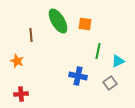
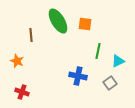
red cross: moved 1 px right, 2 px up; rotated 24 degrees clockwise
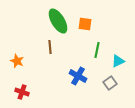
brown line: moved 19 px right, 12 px down
green line: moved 1 px left, 1 px up
blue cross: rotated 18 degrees clockwise
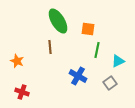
orange square: moved 3 px right, 5 px down
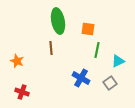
green ellipse: rotated 20 degrees clockwise
brown line: moved 1 px right, 1 px down
blue cross: moved 3 px right, 2 px down
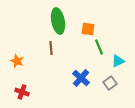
green line: moved 2 px right, 3 px up; rotated 35 degrees counterclockwise
blue cross: rotated 12 degrees clockwise
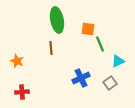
green ellipse: moved 1 px left, 1 px up
green line: moved 1 px right, 3 px up
blue cross: rotated 24 degrees clockwise
red cross: rotated 24 degrees counterclockwise
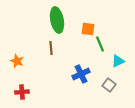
blue cross: moved 4 px up
gray square: moved 1 px left, 2 px down; rotated 16 degrees counterclockwise
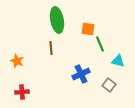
cyan triangle: rotated 40 degrees clockwise
